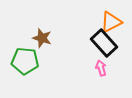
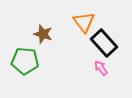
orange triangle: moved 27 px left; rotated 40 degrees counterclockwise
brown star: moved 1 px right, 4 px up
pink arrow: rotated 21 degrees counterclockwise
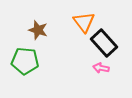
brown star: moved 5 px left, 4 px up
pink arrow: rotated 42 degrees counterclockwise
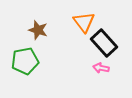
green pentagon: rotated 16 degrees counterclockwise
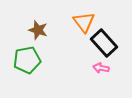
green pentagon: moved 2 px right, 1 px up
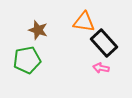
orange triangle: rotated 45 degrees counterclockwise
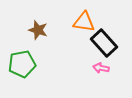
green pentagon: moved 5 px left, 4 px down
